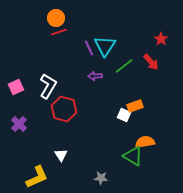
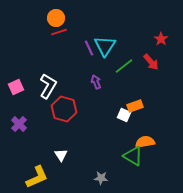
purple arrow: moved 1 px right, 6 px down; rotated 72 degrees clockwise
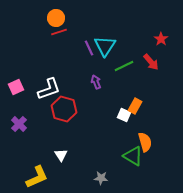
green line: rotated 12 degrees clockwise
white L-shape: moved 1 px right, 3 px down; rotated 40 degrees clockwise
orange rectangle: rotated 42 degrees counterclockwise
orange semicircle: rotated 84 degrees clockwise
